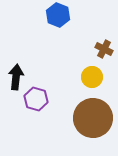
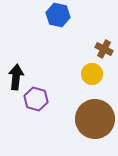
blue hexagon: rotated 10 degrees counterclockwise
yellow circle: moved 3 px up
brown circle: moved 2 px right, 1 px down
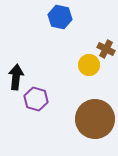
blue hexagon: moved 2 px right, 2 px down
brown cross: moved 2 px right
yellow circle: moved 3 px left, 9 px up
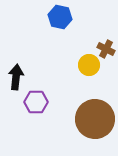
purple hexagon: moved 3 px down; rotated 15 degrees counterclockwise
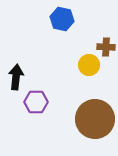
blue hexagon: moved 2 px right, 2 px down
brown cross: moved 2 px up; rotated 24 degrees counterclockwise
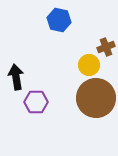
blue hexagon: moved 3 px left, 1 px down
brown cross: rotated 24 degrees counterclockwise
black arrow: rotated 15 degrees counterclockwise
brown circle: moved 1 px right, 21 px up
